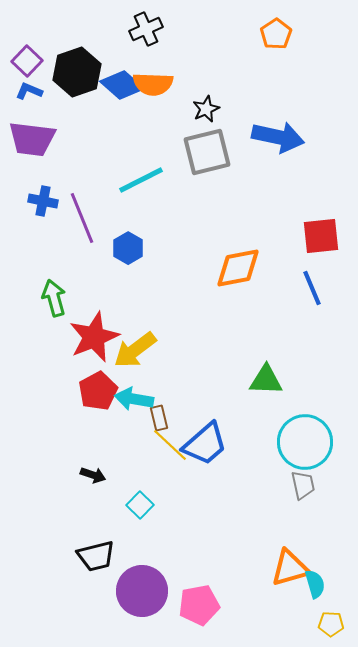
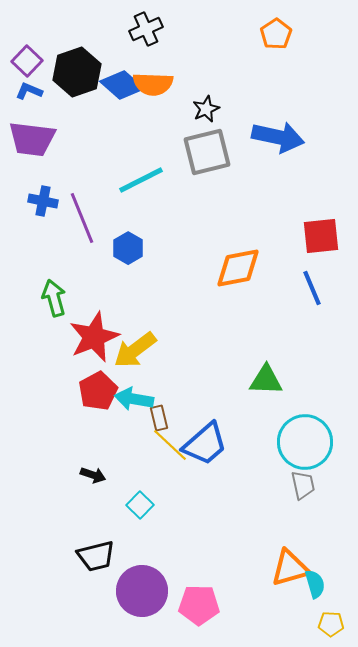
pink pentagon: rotated 12 degrees clockwise
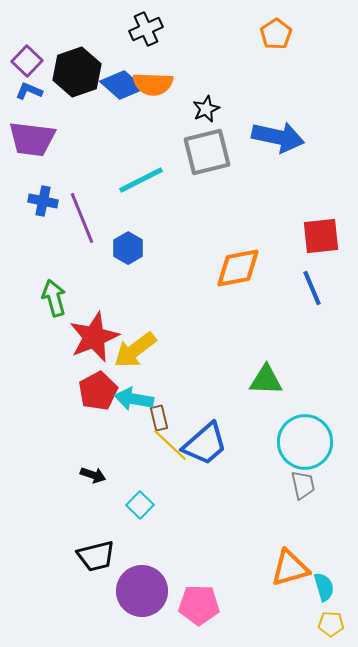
cyan semicircle: moved 9 px right, 3 px down
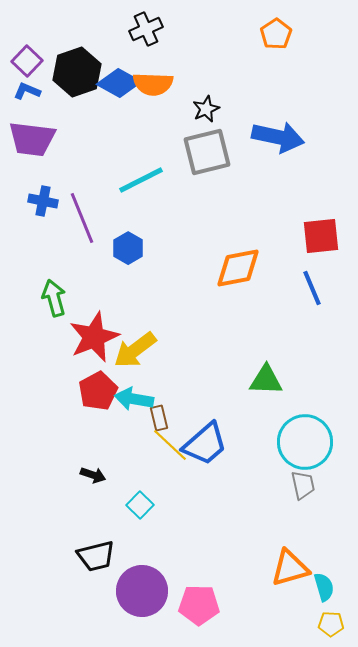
blue diamond: moved 3 px left, 2 px up; rotated 12 degrees counterclockwise
blue L-shape: moved 2 px left
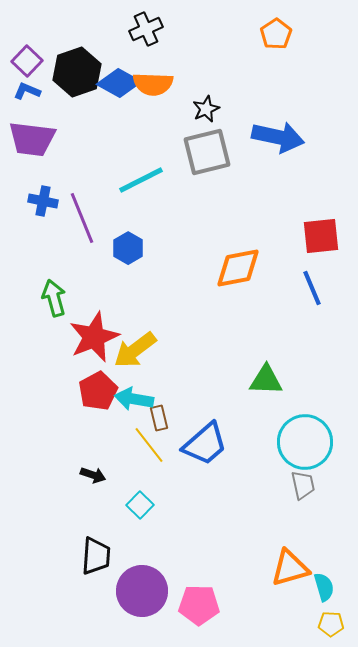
yellow line: moved 21 px left; rotated 9 degrees clockwise
black trapezoid: rotated 72 degrees counterclockwise
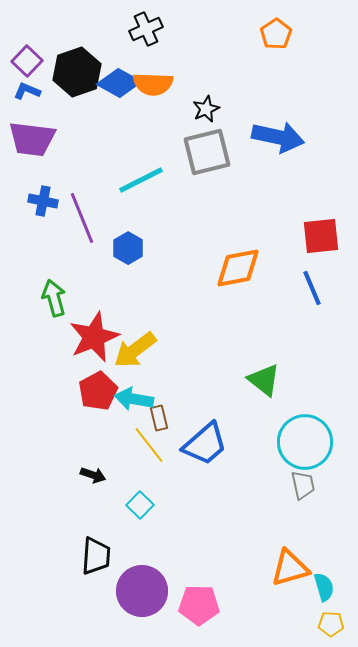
green triangle: moved 2 px left; rotated 36 degrees clockwise
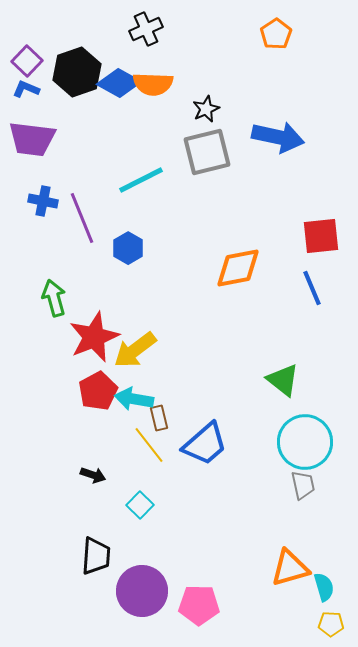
blue L-shape: moved 1 px left, 2 px up
green triangle: moved 19 px right
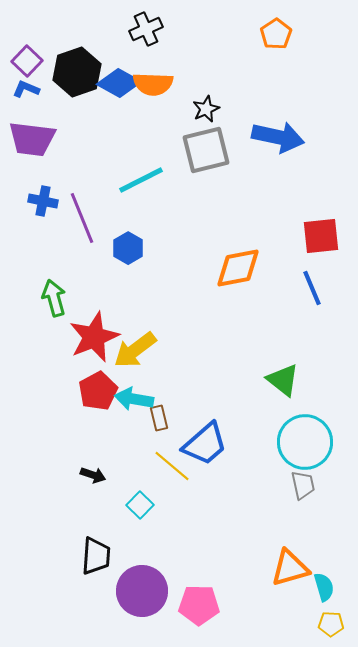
gray square: moved 1 px left, 2 px up
yellow line: moved 23 px right, 21 px down; rotated 12 degrees counterclockwise
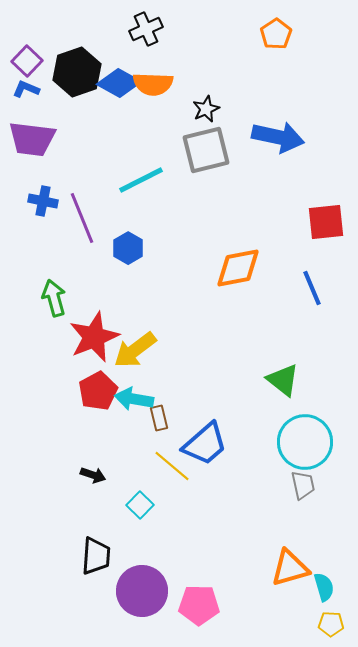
red square: moved 5 px right, 14 px up
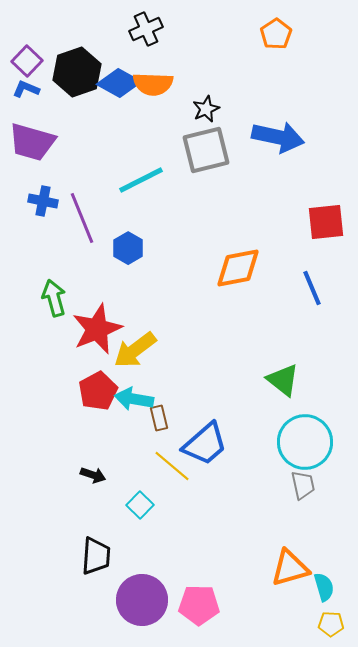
purple trapezoid: moved 3 px down; rotated 9 degrees clockwise
red star: moved 3 px right, 8 px up
purple circle: moved 9 px down
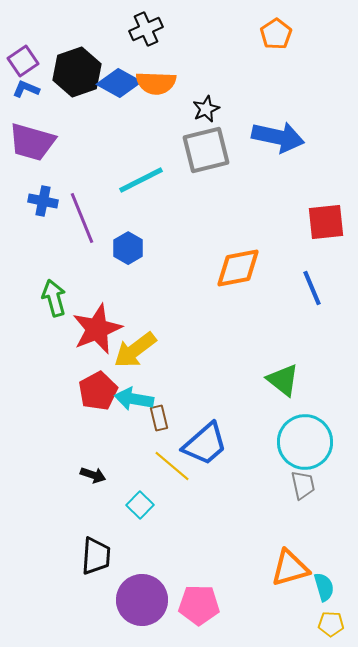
purple square: moved 4 px left; rotated 12 degrees clockwise
orange semicircle: moved 3 px right, 1 px up
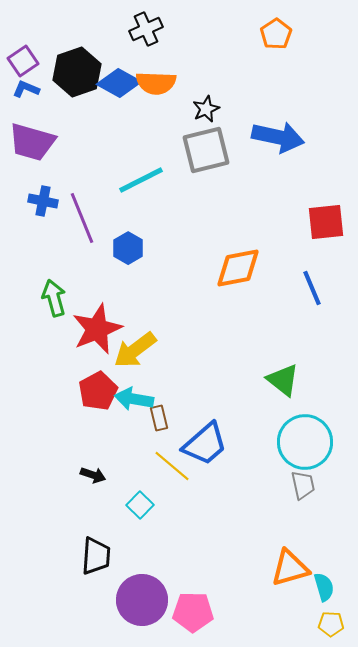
pink pentagon: moved 6 px left, 7 px down
